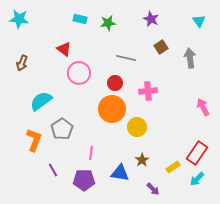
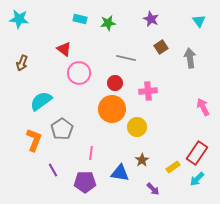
purple pentagon: moved 1 px right, 2 px down
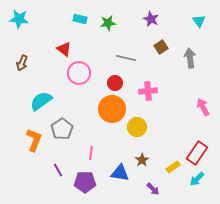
purple line: moved 5 px right
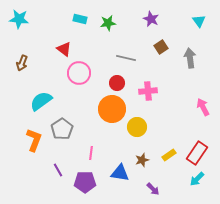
red circle: moved 2 px right
brown star: rotated 16 degrees clockwise
yellow rectangle: moved 4 px left, 12 px up
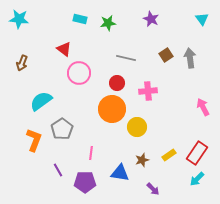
cyan triangle: moved 3 px right, 2 px up
brown square: moved 5 px right, 8 px down
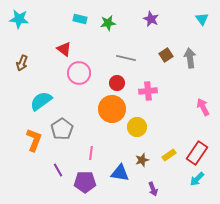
purple arrow: rotated 24 degrees clockwise
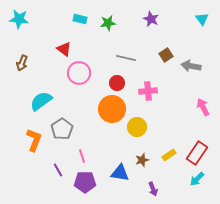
gray arrow: moved 1 px right, 8 px down; rotated 72 degrees counterclockwise
pink line: moved 9 px left, 3 px down; rotated 24 degrees counterclockwise
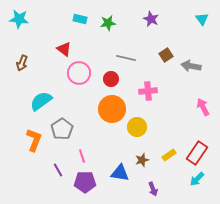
red circle: moved 6 px left, 4 px up
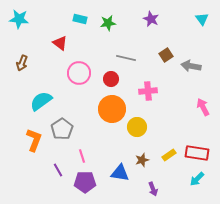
red triangle: moved 4 px left, 6 px up
red rectangle: rotated 65 degrees clockwise
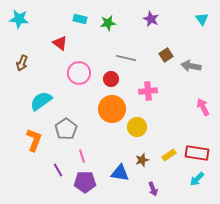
gray pentagon: moved 4 px right
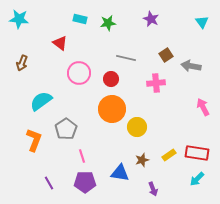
cyan triangle: moved 3 px down
pink cross: moved 8 px right, 8 px up
purple line: moved 9 px left, 13 px down
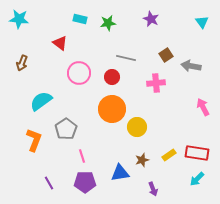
red circle: moved 1 px right, 2 px up
blue triangle: rotated 18 degrees counterclockwise
